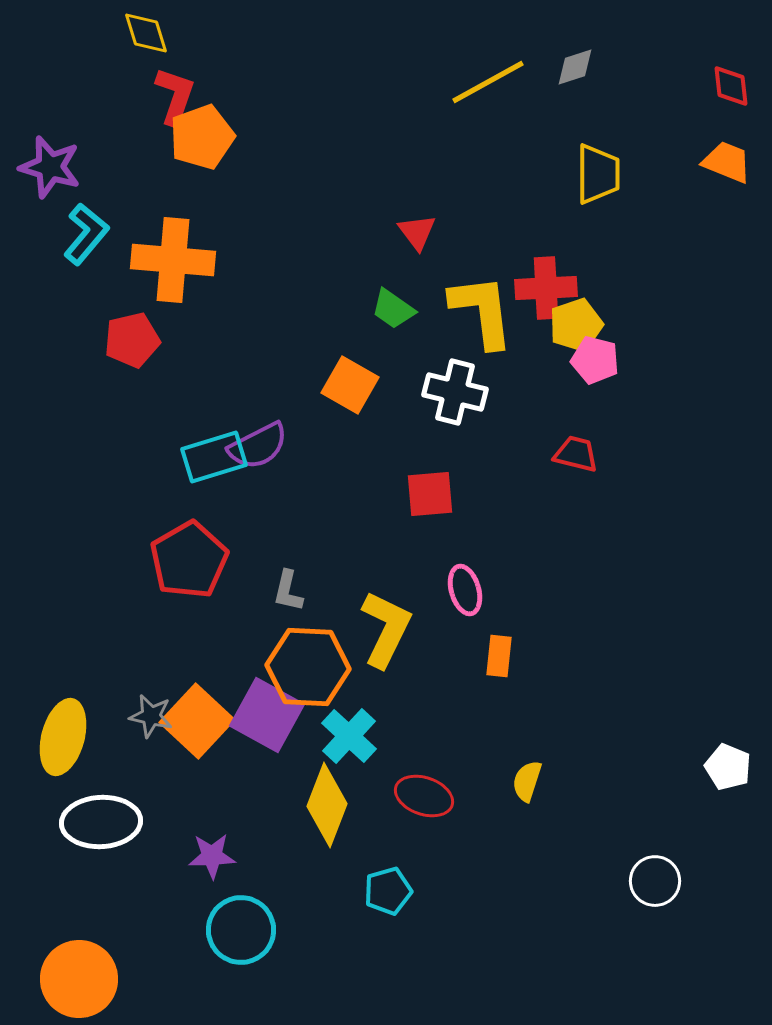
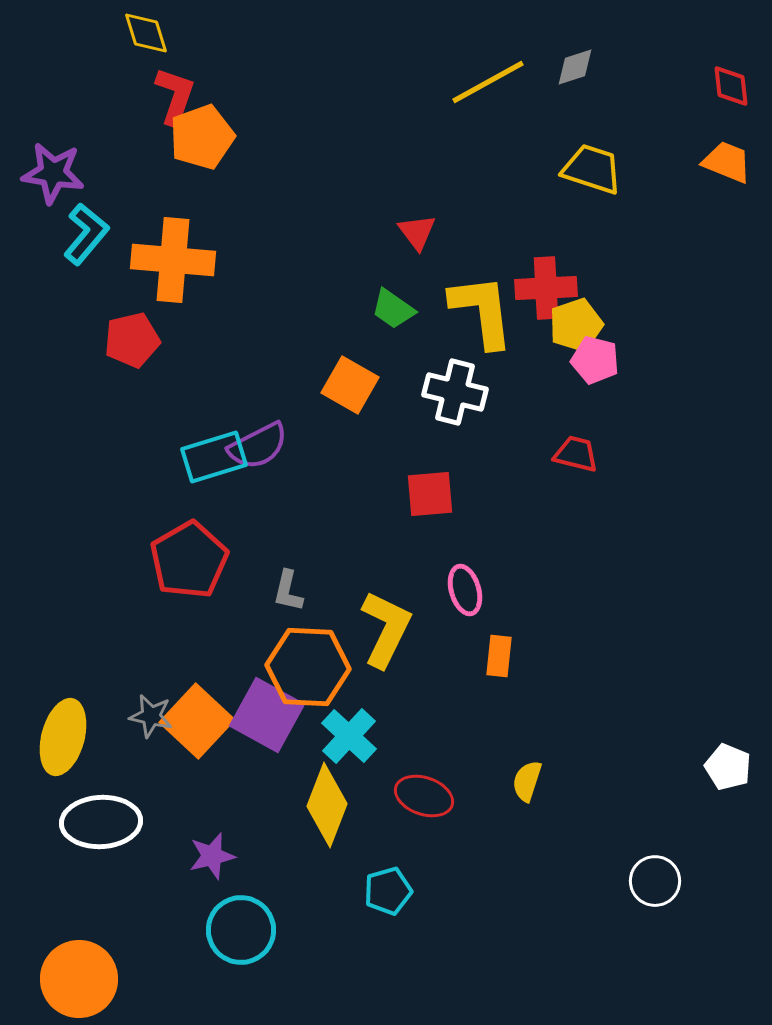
purple star at (50, 167): moved 3 px right, 6 px down; rotated 8 degrees counterclockwise
yellow trapezoid at (598, 174): moved 6 px left, 5 px up; rotated 72 degrees counterclockwise
purple star at (212, 856): rotated 12 degrees counterclockwise
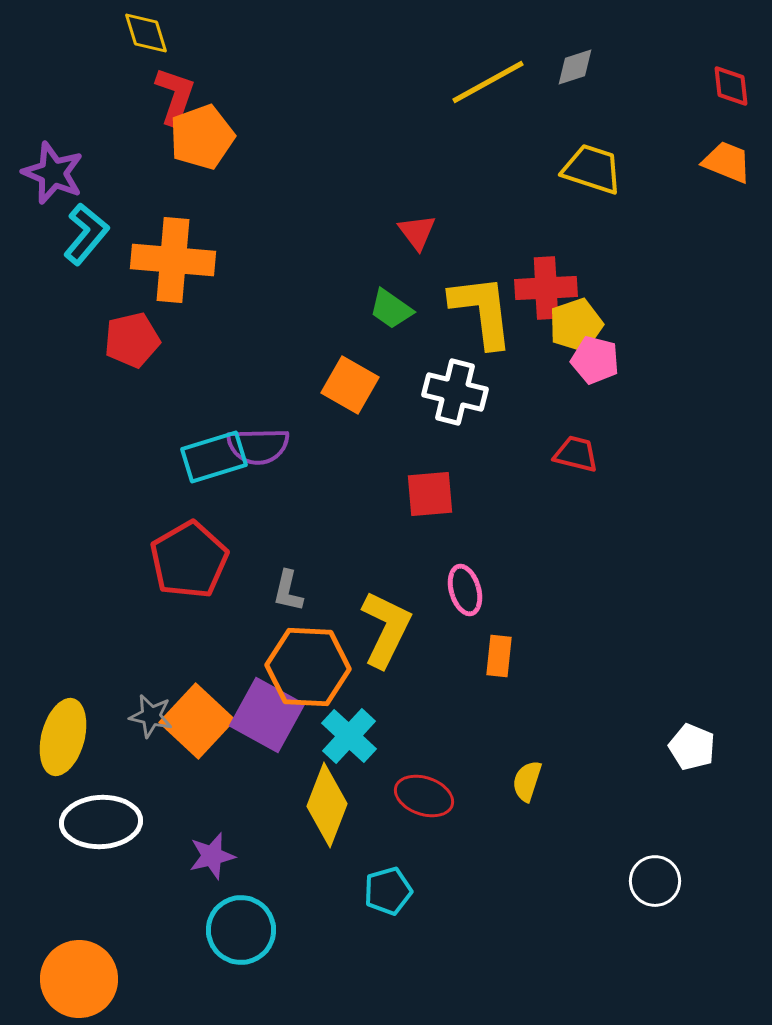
purple star at (53, 173): rotated 14 degrees clockwise
green trapezoid at (393, 309): moved 2 px left
purple semicircle at (258, 446): rotated 26 degrees clockwise
white pentagon at (728, 767): moved 36 px left, 20 px up
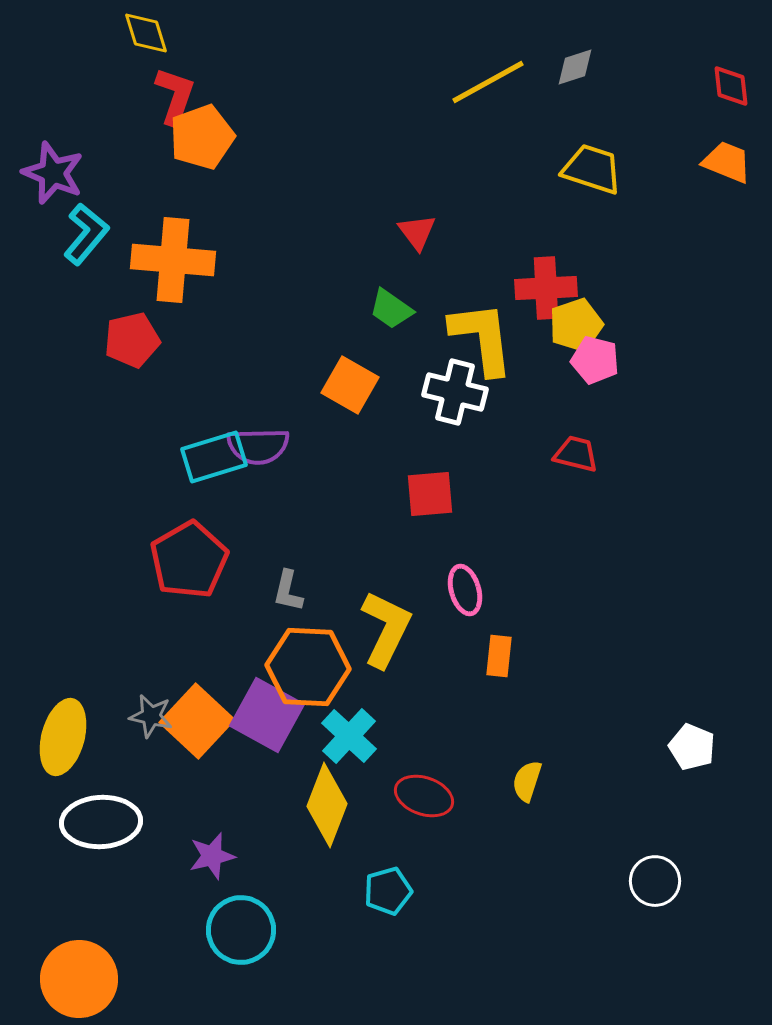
yellow L-shape at (482, 311): moved 27 px down
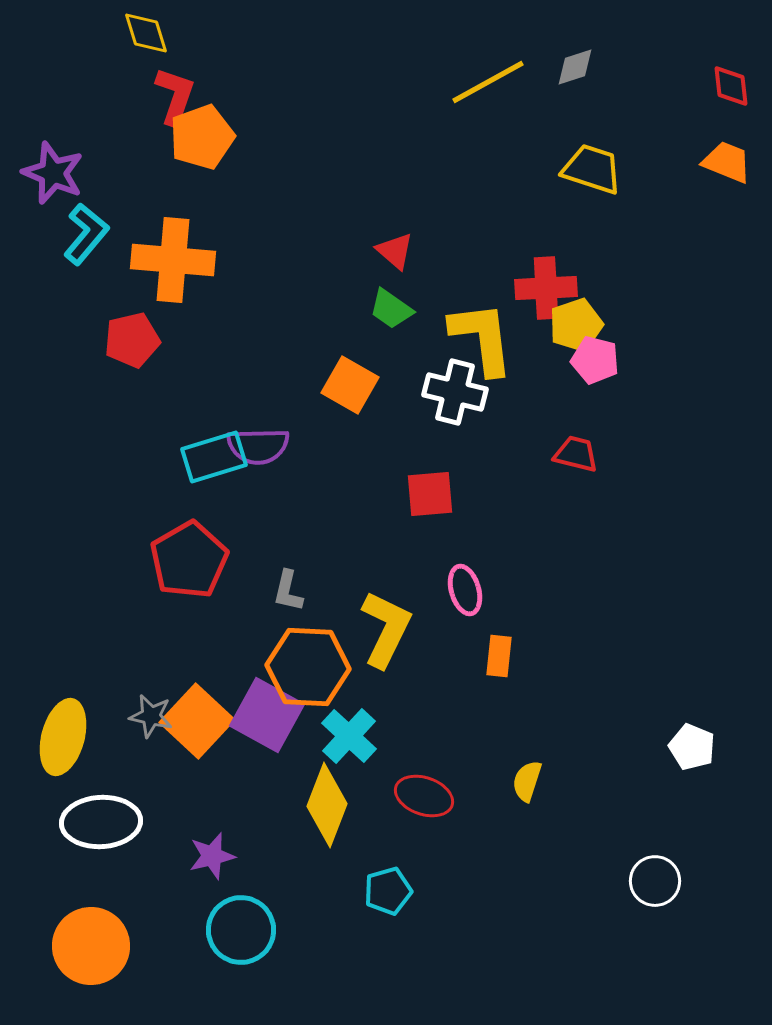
red triangle at (417, 232): moved 22 px left, 19 px down; rotated 12 degrees counterclockwise
orange circle at (79, 979): moved 12 px right, 33 px up
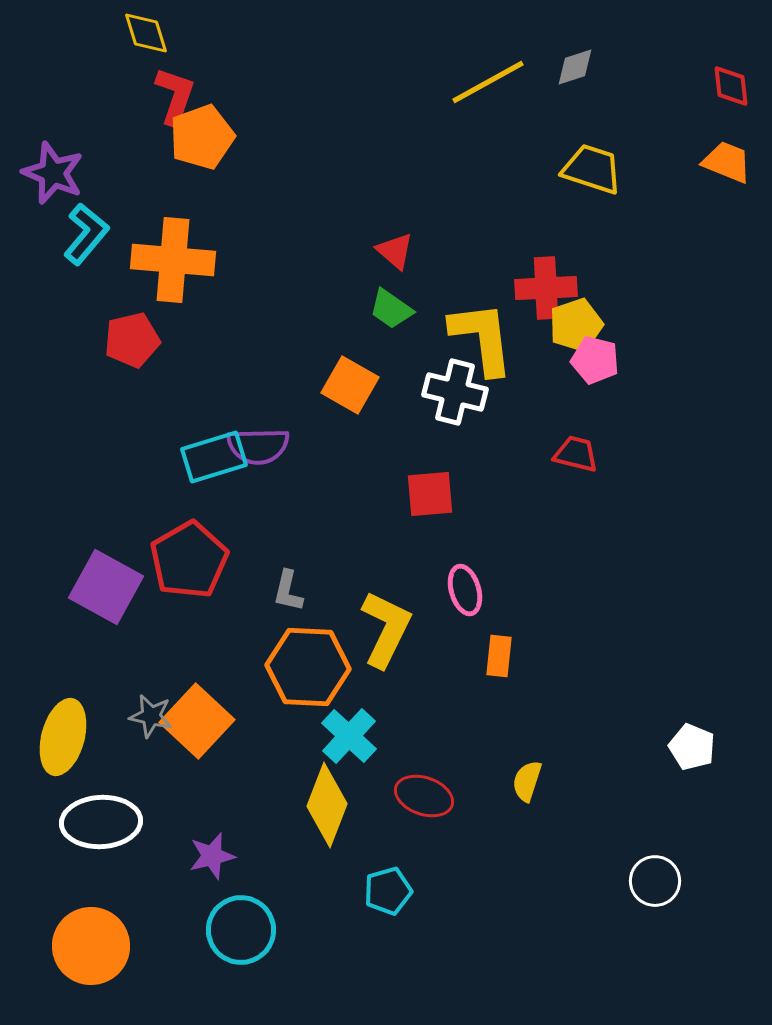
purple square at (267, 715): moved 161 px left, 128 px up
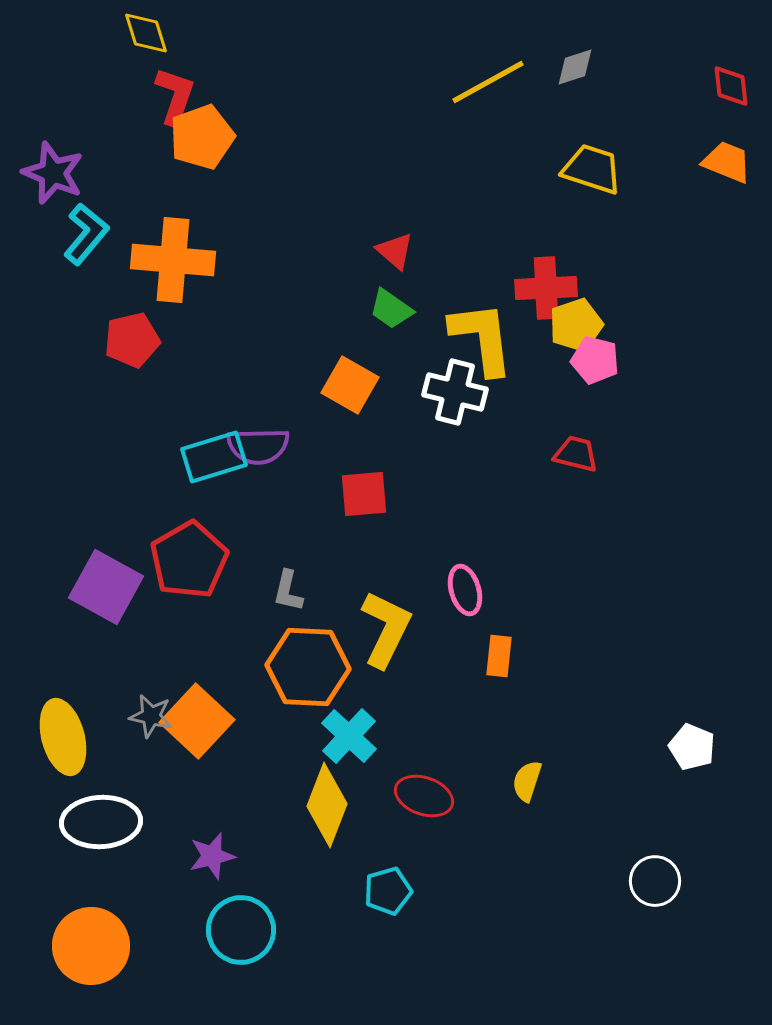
red square at (430, 494): moved 66 px left
yellow ellipse at (63, 737): rotated 30 degrees counterclockwise
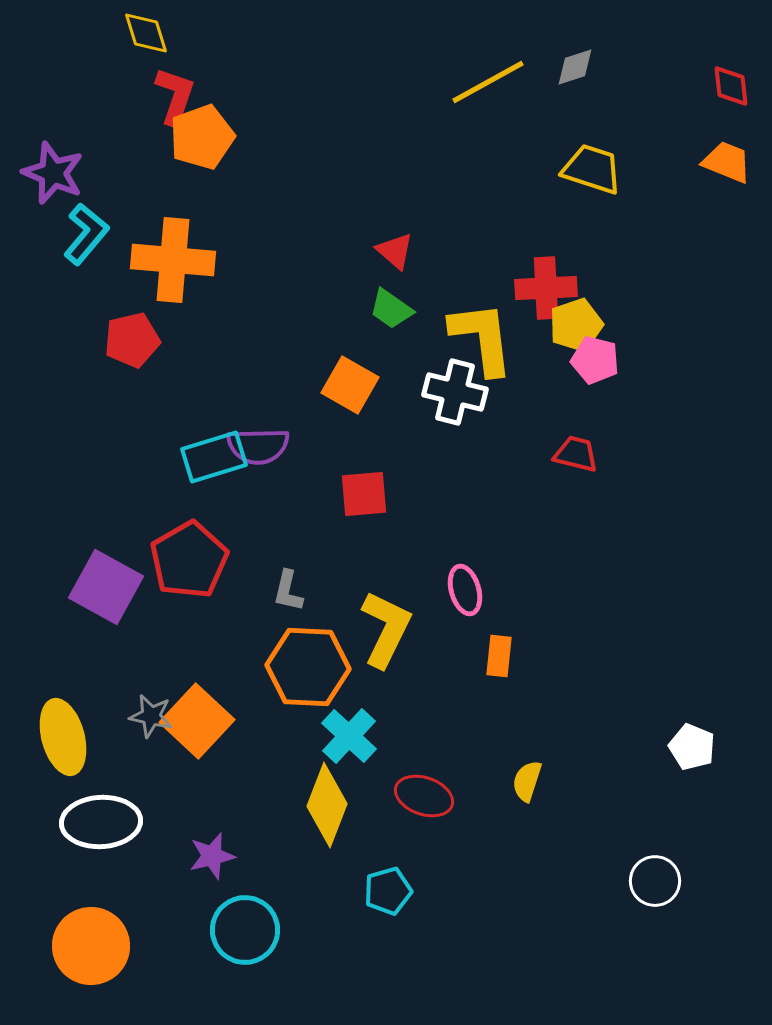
cyan circle at (241, 930): moved 4 px right
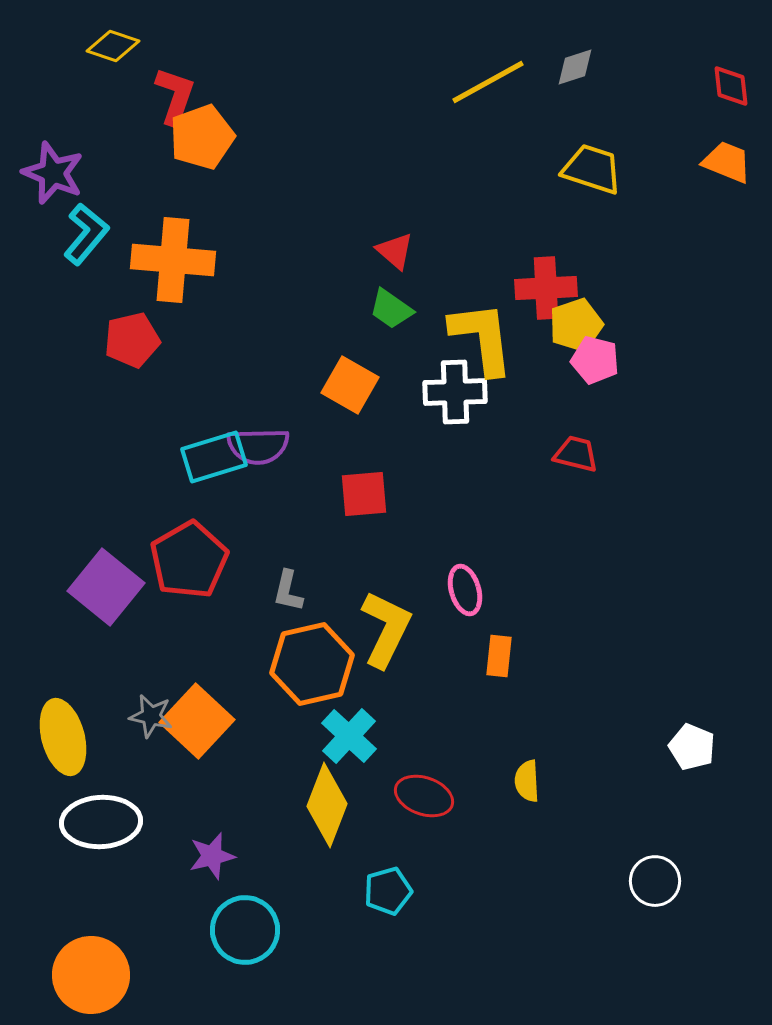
yellow diamond at (146, 33): moved 33 px left, 13 px down; rotated 54 degrees counterclockwise
white cross at (455, 392): rotated 16 degrees counterclockwise
purple square at (106, 587): rotated 10 degrees clockwise
orange hexagon at (308, 667): moved 4 px right, 3 px up; rotated 16 degrees counterclockwise
yellow semicircle at (527, 781): rotated 21 degrees counterclockwise
orange circle at (91, 946): moved 29 px down
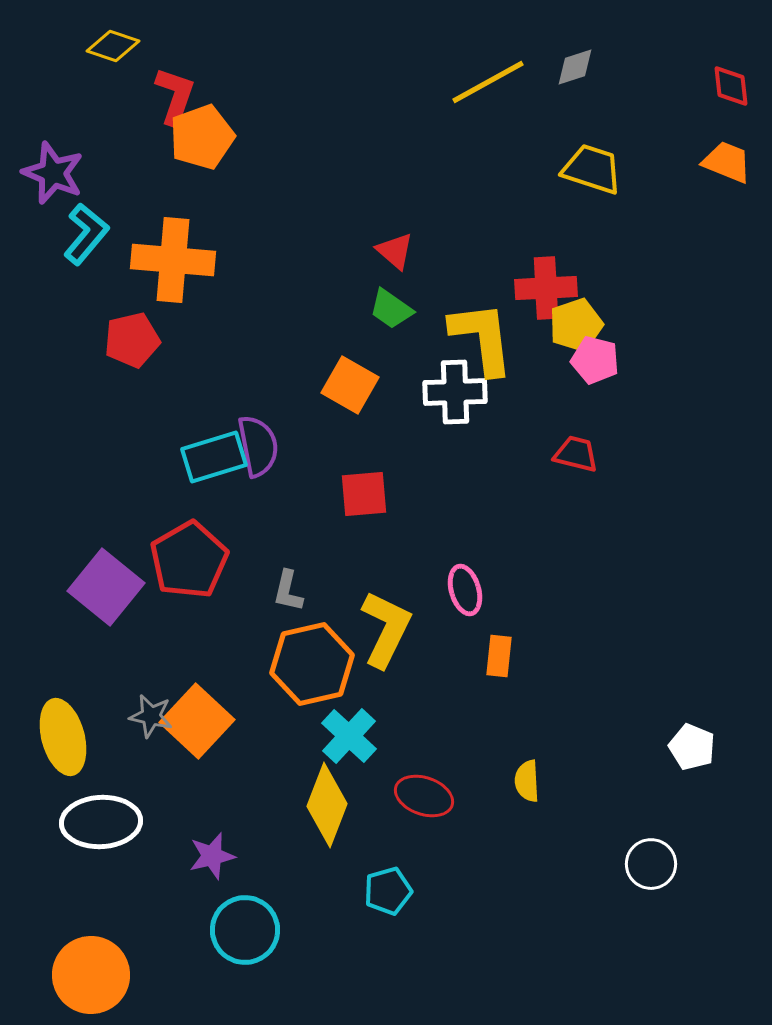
purple semicircle at (258, 446): rotated 100 degrees counterclockwise
white circle at (655, 881): moved 4 px left, 17 px up
